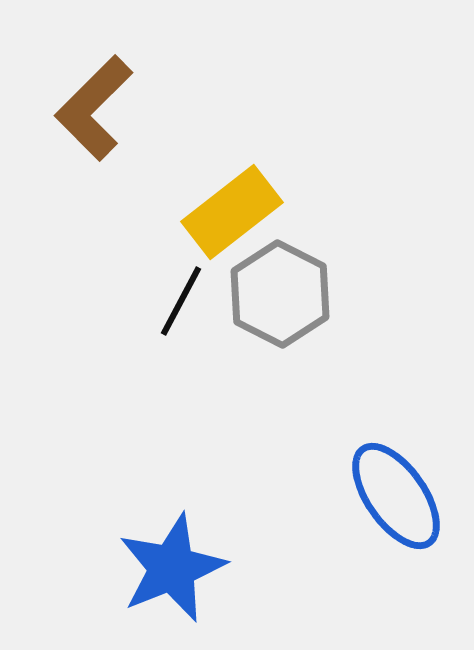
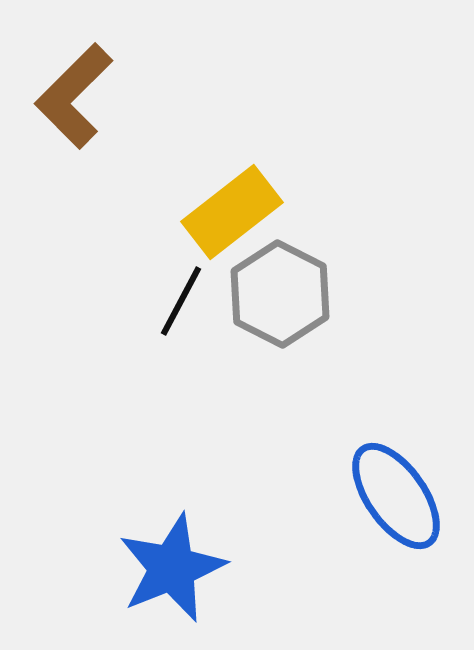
brown L-shape: moved 20 px left, 12 px up
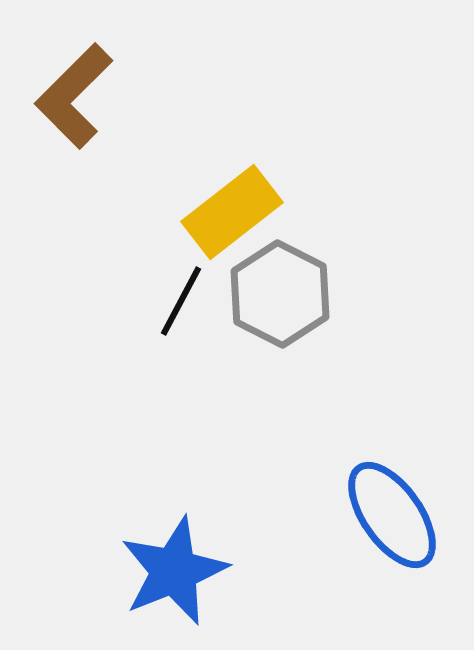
blue ellipse: moved 4 px left, 19 px down
blue star: moved 2 px right, 3 px down
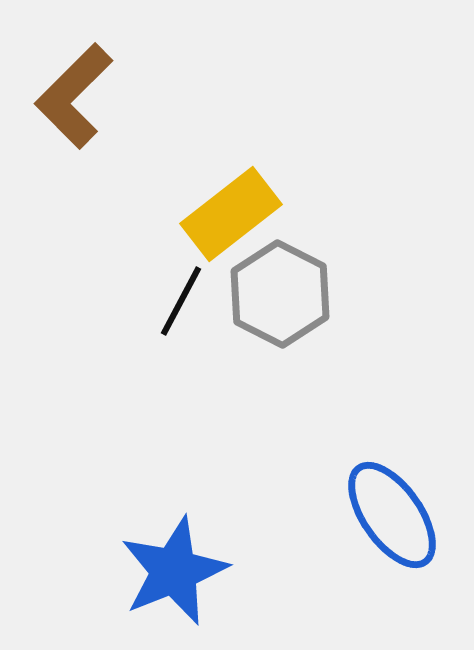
yellow rectangle: moved 1 px left, 2 px down
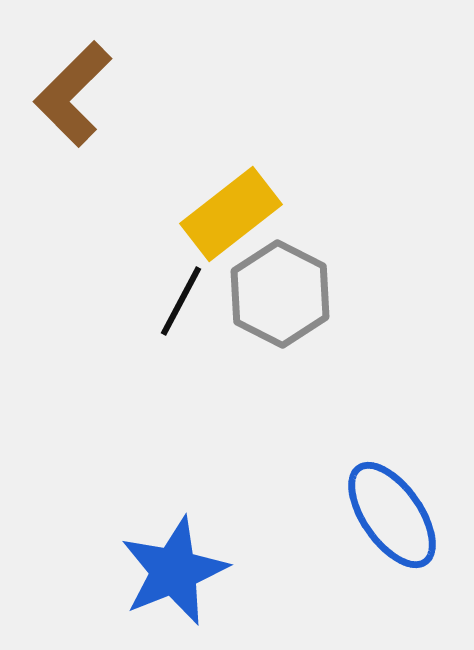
brown L-shape: moved 1 px left, 2 px up
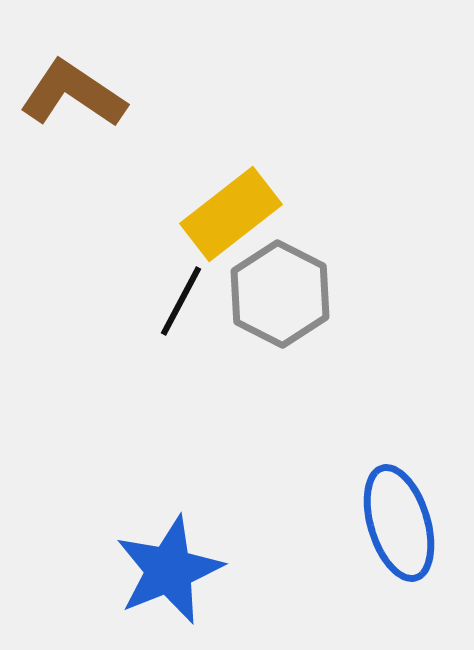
brown L-shape: rotated 79 degrees clockwise
blue ellipse: moved 7 px right, 8 px down; rotated 18 degrees clockwise
blue star: moved 5 px left, 1 px up
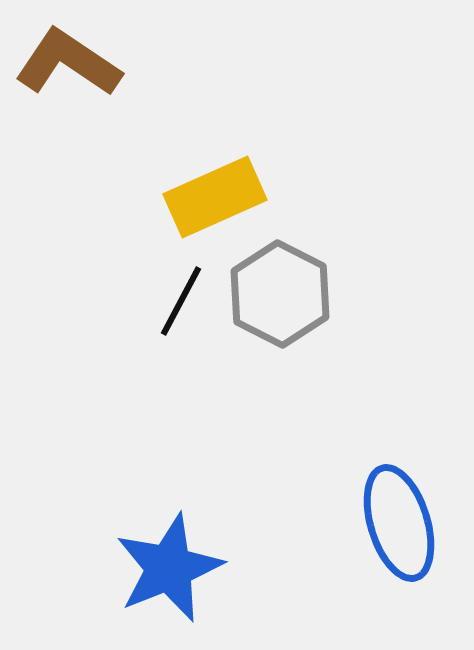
brown L-shape: moved 5 px left, 31 px up
yellow rectangle: moved 16 px left, 17 px up; rotated 14 degrees clockwise
blue star: moved 2 px up
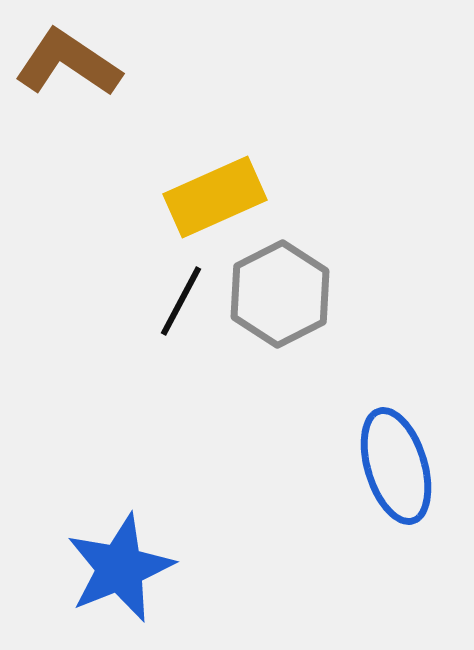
gray hexagon: rotated 6 degrees clockwise
blue ellipse: moved 3 px left, 57 px up
blue star: moved 49 px left
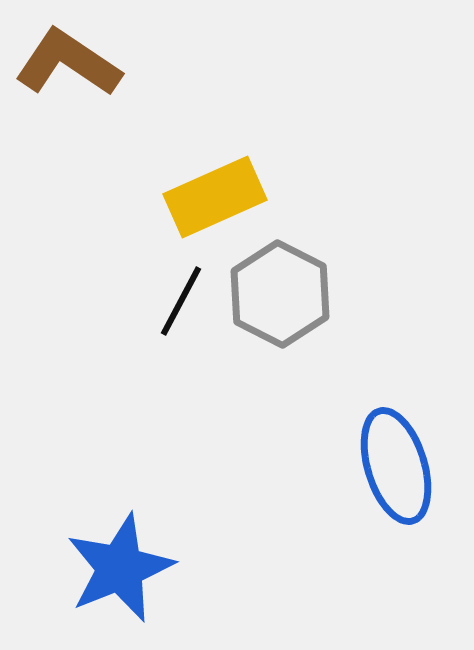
gray hexagon: rotated 6 degrees counterclockwise
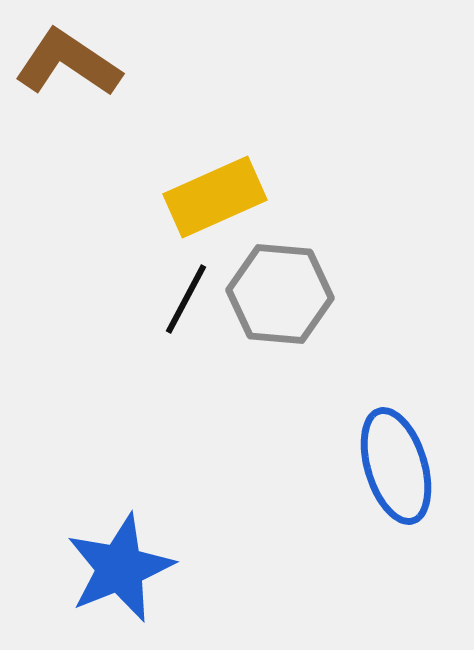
gray hexagon: rotated 22 degrees counterclockwise
black line: moved 5 px right, 2 px up
